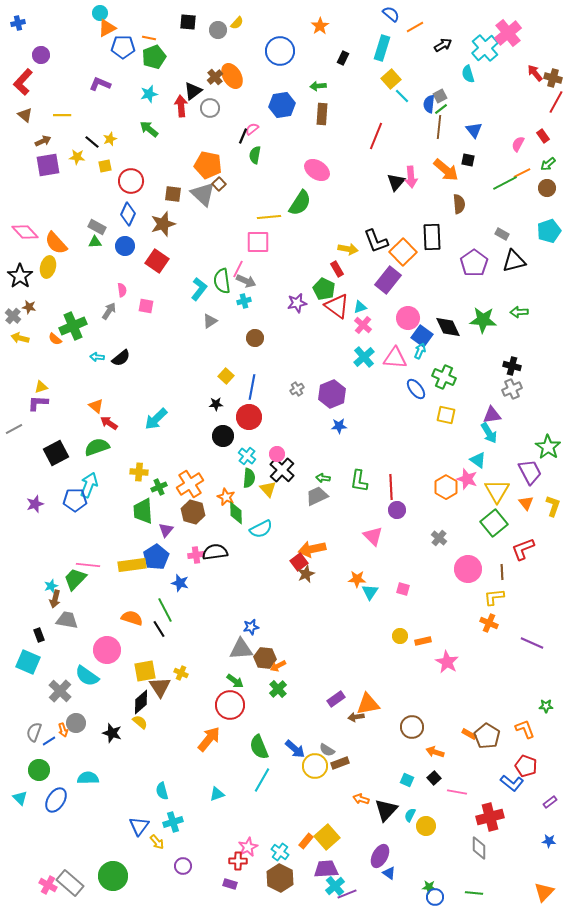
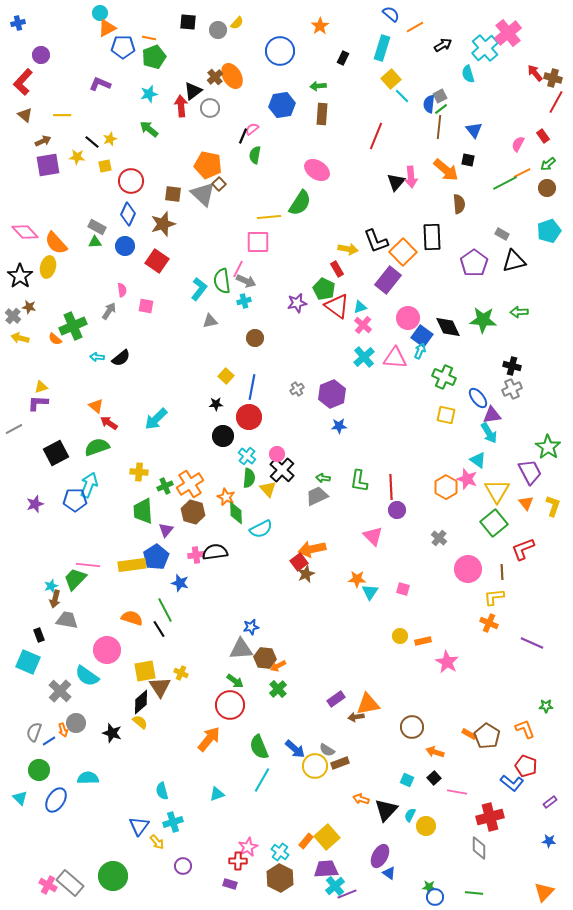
gray triangle at (210, 321): rotated 21 degrees clockwise
blue ellipse at (416, 389): moved 62 px right, 9 px down
green cross at (159, 487): moved 6 px right, 1 px up
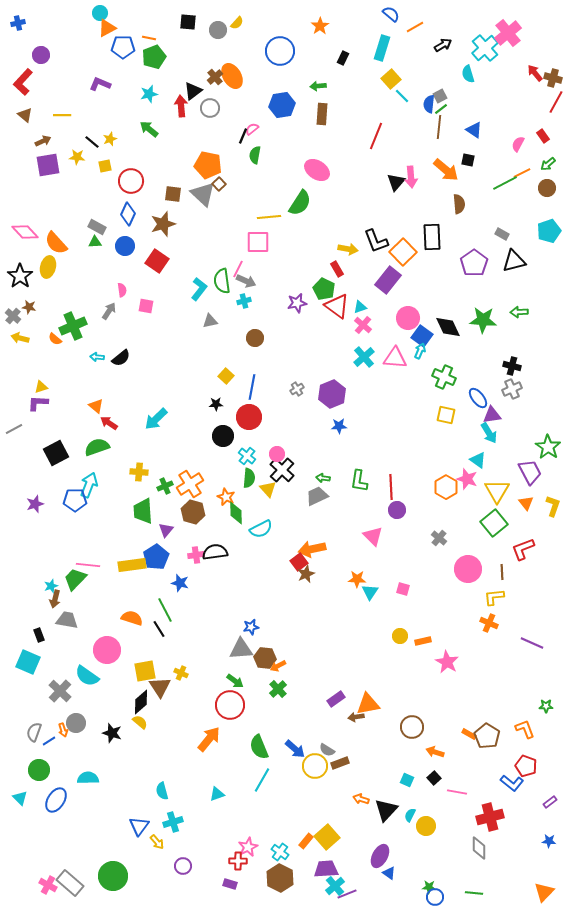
blue triangle at (474, 130): rotated 18 degrees counterclockwise
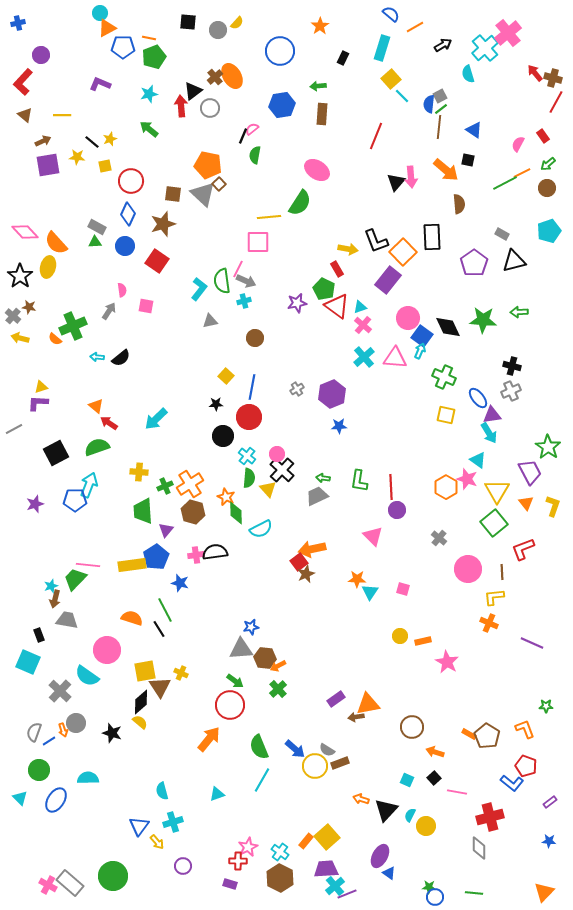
gray cross at (512, 389): moved 1 px left, 2 px down
